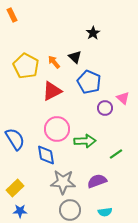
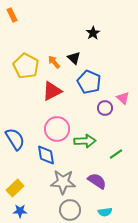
black triangle: moved 1 px left, 1 px down
purple semicircle: rotated 54 degrees clockwise
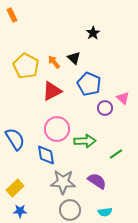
blue pentagon: moved 2 px down
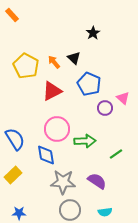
orange rectangle: rotated 16 degrees counterclockwise
yellow rectangle: moved 2 px left, 13 px up
blue star: moved 1 px left, 2 px down
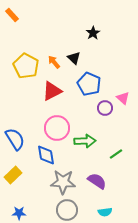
pink circle: moved 1 px up
gray circle: moved 3 px left
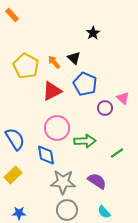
blue pentagon: moved 4 px left
green line: moved 1 px right, 1 px up
cyan semicircle: moved 1 px left; rotated 56 degrees clockwise
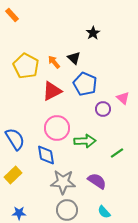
purple circle: moved 2 px left, 1 px down
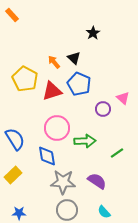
yellow pentagon: moved 1 px left, 13 px down
blue pentagon: moved 6 px left
red triangle: rotated 10 degrees clockwise
blue diamond: moved 1 px right, 1 px down
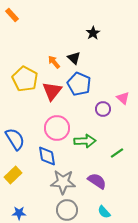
red triangle: rotated 35 degrees counterclockwise
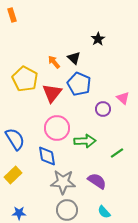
orange rectangle: rotated 24 degrees clockwise
black star: moved 5 px right, 6 px down
red triangle: moved 2 px down
